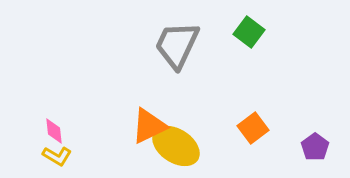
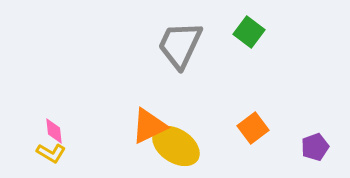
gray trapezoid: moved 3 px right
purple pentagon: rotated 16 degrees clockwise
yellow L-shape: moved 6 px left, 3 px up
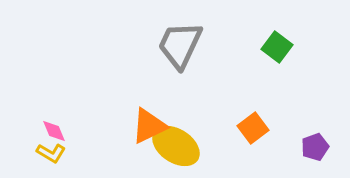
green square: moved 28 px right, 15 px down
pink diamond: rotated 16 degrees counterclockwise
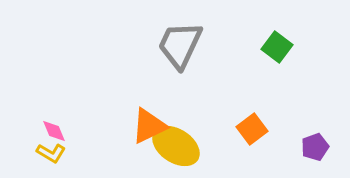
orange square: moved 1 px left, 1 px down
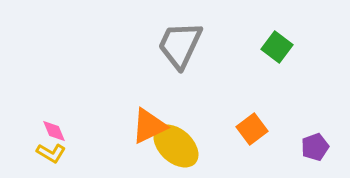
yellow ellipse: rotated 9 degrees clockwise
